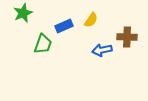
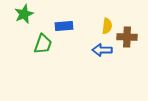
green star: moved 1 px right, 1 px down
yellow semicircle: moved 16 px right, 6 px down; rotated 28 degrees counterclockwise
blue rectangle: rotated 18 degrees clockwise
blue arrow: rotated 12 degrees clockwise
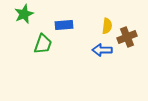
blue rectangle: moved 1 px up
brown cross: rotated 24 degrees counterclockwise
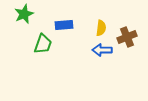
yellow semicircle: moved 6 px left, 2 px down
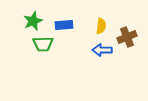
green star: moved 9 px right, 7 px down
yellow semicircle: moved 2 px up
green trapezoid: rotated 70 degrees clockwise
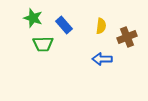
green star: moved 3 px up; rotated 30 degrees counterclockwise
blue rectangle: rotated 54 degrees clockwise
blue arrow: moved 9 px down
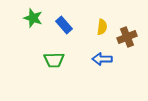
yellow semicircle: moved 1 px right, 1 px down
green trapezoid: moved 11 px right, 16 px down
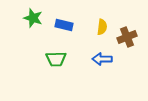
blue rectangle: rotated 36 degrees counterclockwise
green trapezoid: moved 2 px right, 1 px up
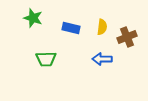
blue rectangle: moved 7 px right, 3 px down
green trapezoid: moved 10 px left
